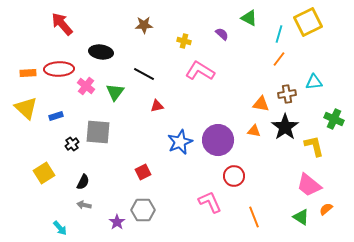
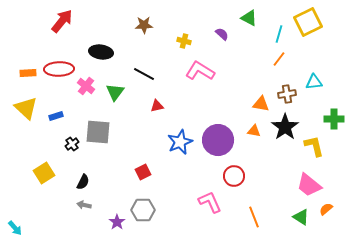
red arrow at (62, 24): moved 3 px up; rotated 80 degrees clockwise
green cross at (334, 119): rotated 24 degrees counterclockwise
cyan arrow at (60, 228): moved 45 px left
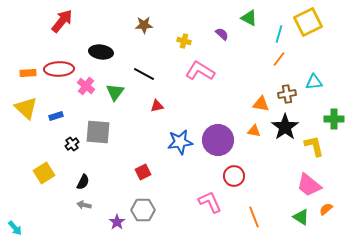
blue star at (180, 142): rotated 15 degrees clockwise
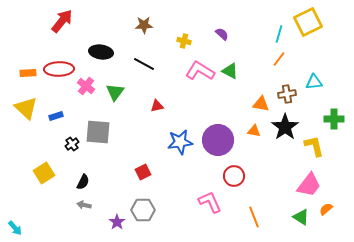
green triangle at (249, 18): moved 19 px left, 53 px down
black line at (144, 74): moved 10 px up
pink trapezoid at (309, 185): rotated 92 degrees counterclockwise
